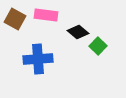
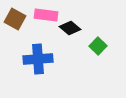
black diamond: moved 8 px left, 4 px up
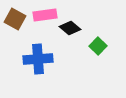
pink rectangle: moved 1 px left; rotated 15 degrees counterclockwise
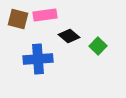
brown square: moved 3 px right; rotated 15 degrees counterclockwise
black diamond: moved 1 px left, 8 px down
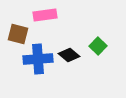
brown square: moved 15 px down
black diamond: moved 19 px down
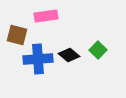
pink rectangle: moved 1 px right, 1 px down
brown square: moved 1 px left, 1 px down
green square: moved 4 px down
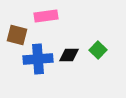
black diamond: rotated 40 degrees counterclockwise
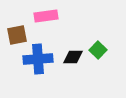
brown square: rotated 25 degrees counterclockwise
black diamond: moved 4 px right, 2 px down
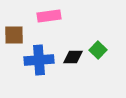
pink rectangle: moved 3 px right
brown square: moved 3 px left; rotated 10 degrees clockwise
blue cross: moved 1 px right, 1 px down
